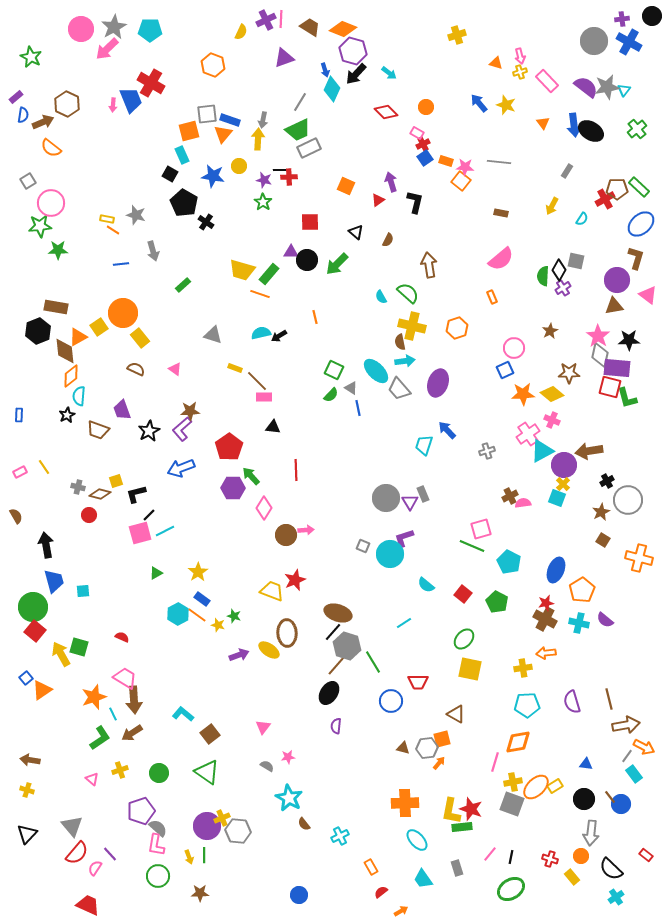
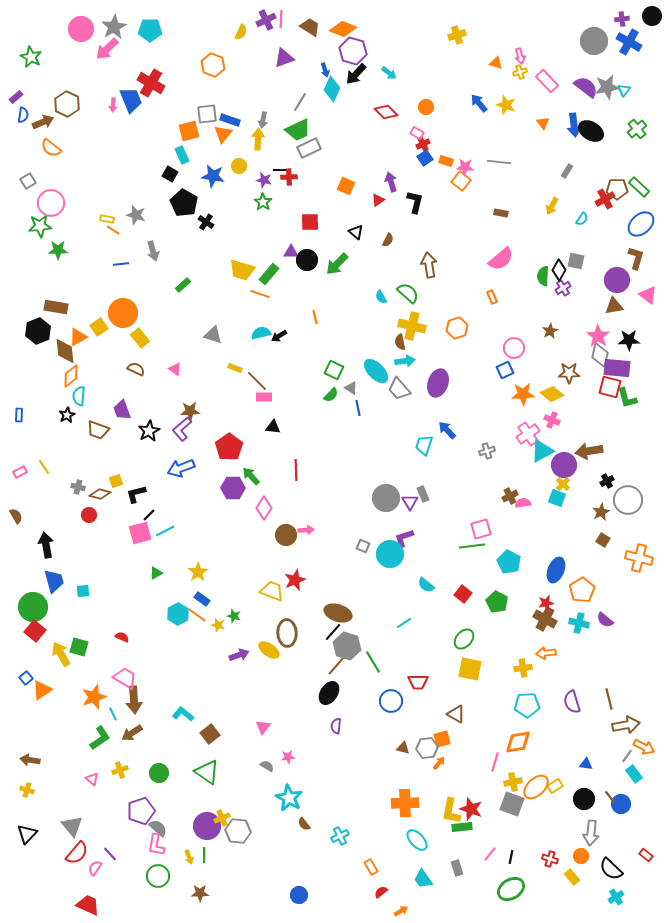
green line at (472, 546): rotated 30 degrees counterclockwise
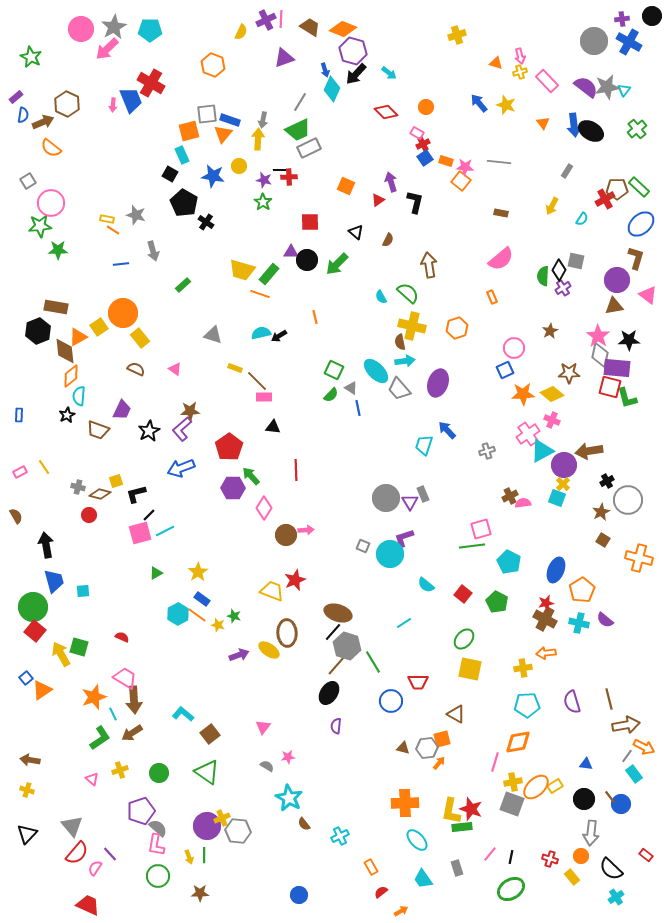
purple trapezoid at (122, 410): rotated 135 degrees counterclockwise
